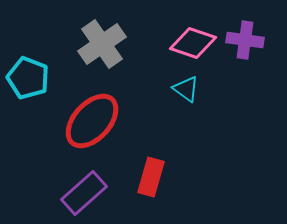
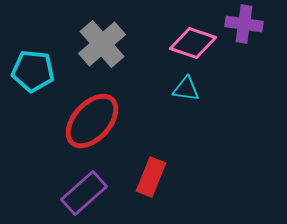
purple cross: moved 1 px left, 16 px up
gray cross: rotated 6 degrees counterclockwise
cyan pentagon: moved 5 px right, 7 px up; rotated 15 degrees counterclockwise
cyan triangle: rotated 28 degrees counterclockwise
red rectangle: rotated 6 degrees clockwise
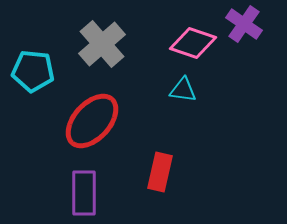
purple cross: rotated 27 degrees clockwise
cyan triangle: moved 3 px left, 1 px down
red rectangle: moved 9 px right, 5 px up; rotated 9 degrees counterclockwise
purple rectangle: rotated 48 degrees counterclockwise
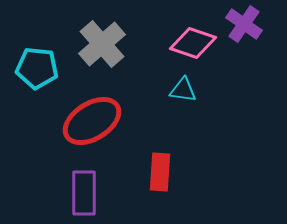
cyan pentagon: moved 4 px right, 3 px up
red ellipse: rotated 16 degrees clockwise
red rectangle: rotated 9 degrees counterclockwise
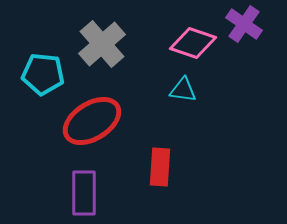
cyan pentagon: moved 6 px right, 6 px down
red rectangle: moved 5 px up
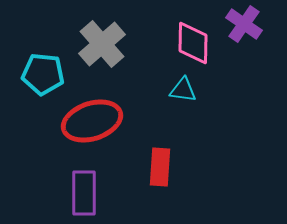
pink diamond: rotated 72 degrees clockwise
red ellipse: rotated 14 degrees clockwise
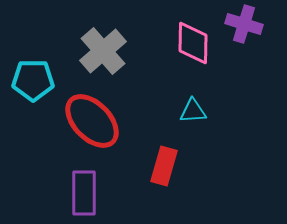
purple cross: rotated 18 degrees counterclockwise
gray cross: moved 1 px right, 7 px down
cyan pentagon: moved 10 px left, 6 px down; rotated 6 degrees counterclockwise
cyan triangle: moved 10 px right, 21 px down; rotated 12 degrees counterclockwise
red ellipse: rotated 64 degrees clockwise
red rectangle: moved 4 px right, 1 px up; rotated 12 degrees clockwise
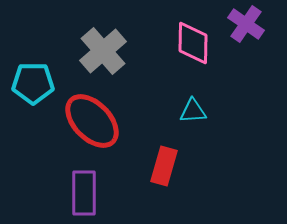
purple cross: moved 2 px right; rotated 18 degrees clockwise
cyan pentagon: moved 3 px down
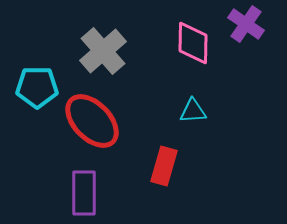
cyan pentagon: moved 4 px right, 4 px down
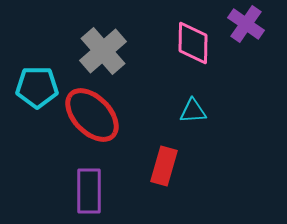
red ellipse: moved 6 px up
purple rectangle: moved 5 px right, 2 px up
